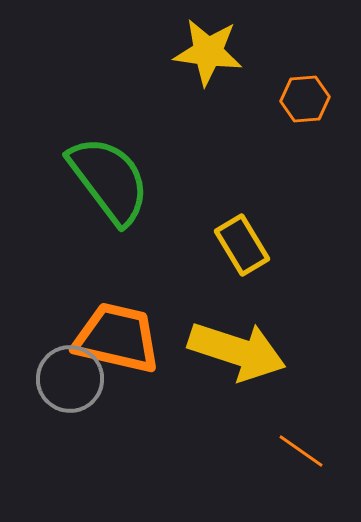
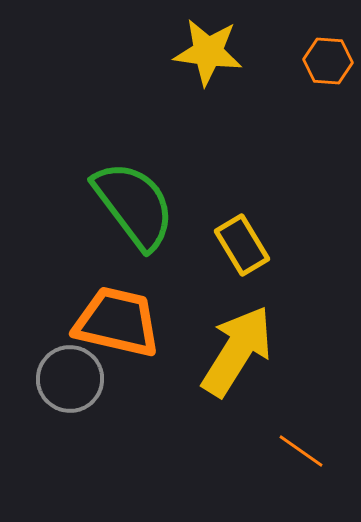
orange hexagon: moved 23 px right, 38 px up; rotated 9 degrees clockwise
green semicircle: moved 25 px right, 25 px down
orange trapezoid: moved 16 px up
yellow arrow: rotated 76 degrees counterclockwise
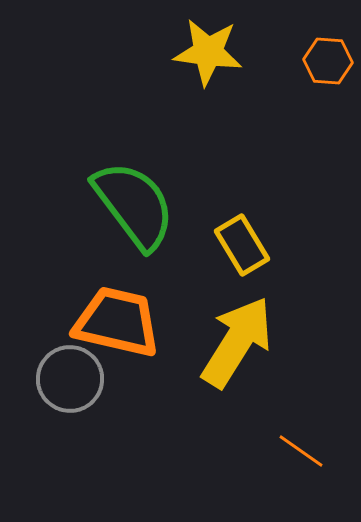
yellow arrow: moved 9 px up
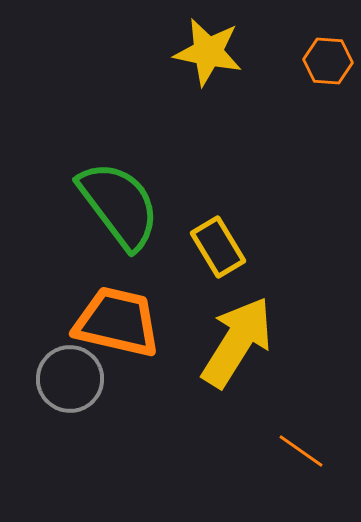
yellow star: rotated 4 degrees clockwise
green semicircle: moved 15 px left
yellow rectangle: moved 24 px left, 2 px down
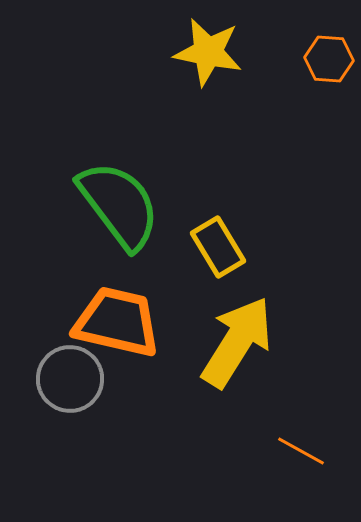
orange hexagon: moved 1 px right, 2 px up
orange line: rotated 6 degrees counterclockwise
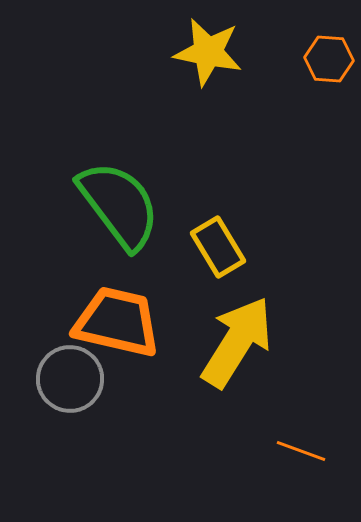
orange line: rotated 9 degrees counterclockwise
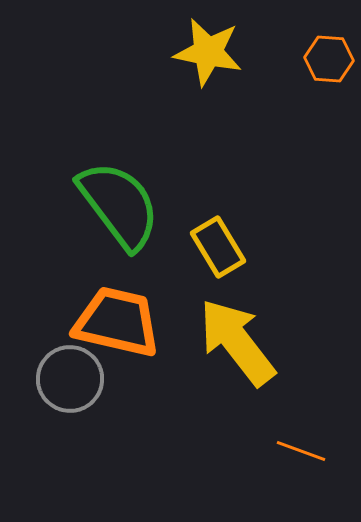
yellow arrow: rotated 70 degrees counterclockwise
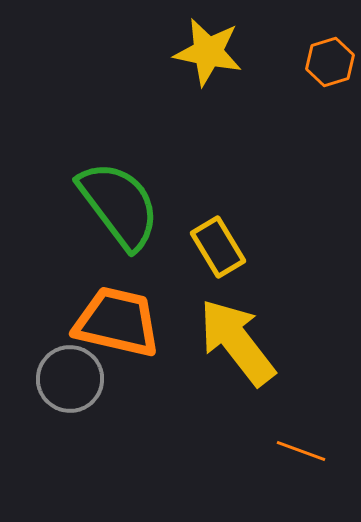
orange hexagon: moved 1 px right, 3 px down; rotated 21 degrees counterclockwise
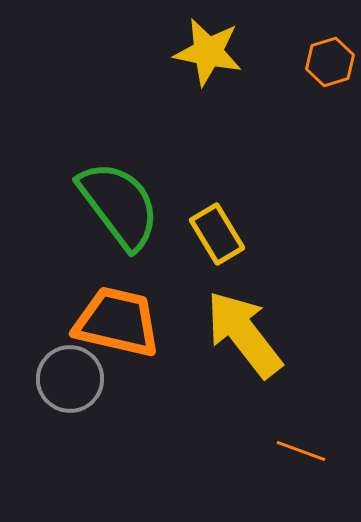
yellow rectangle: moved 1 px left, 13 px up
yellow arrow: moved 7 px right, 8 px up
